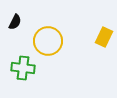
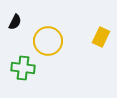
yellow rectangle: moved 3 px left
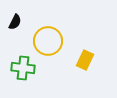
yellow rectangle: moved 16 px left, 23 px down
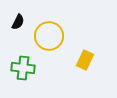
black semicircle: moved 3 px right
yellow circle: moved 1 px right, 5 px up
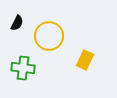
black semicircle: moved 1 px left, 1 px down
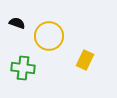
black semicircle: rotated 98 degrees counterclockwise
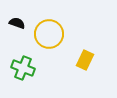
yellow circle: moved 2 px up
green cross: rotated 15 degrees clockwise
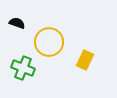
yellow circle: moved 8 px down
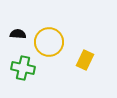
black semicircle: moved 1 px right, 11 px down; rotated 14 degrees counterclockwise
green cross: rotated 10 degrees counterclockwise
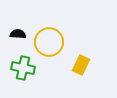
yellow rectangle: moved 4 px left, 5 px down
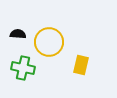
yellow rectangle: rotated 12 degrees counterclockwise
